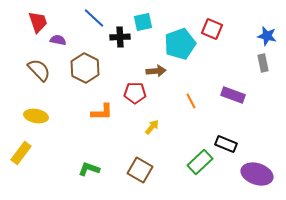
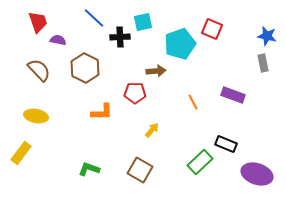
orange line: moved 2 px right, 1 px down
yellow arrow: moved 3 px down
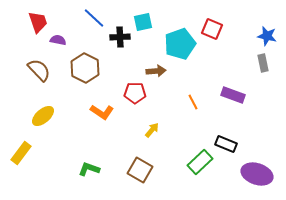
orange L-shape: rotated 35 degrees clockwise
yellow ellipse: moved 7 px right; rotated 50 degrees counterclockwise
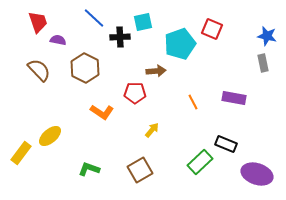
purple rectangle: moved 1 px right, 3 px down; rotated 10 degrees counterclockwise
yellow ellipse: moved 7 px right, 20 px down
brown square: rotated 30 degrees clockwise
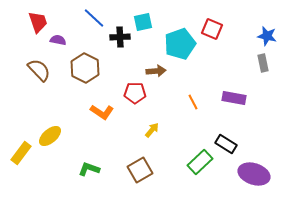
black rectangle: rotated 10 degrees clockwise
purple ellipse: moved 3 px left
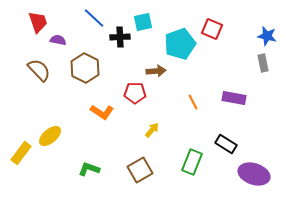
green rectangle: moved 8 px left; rotated 25 degrees counterclockwise
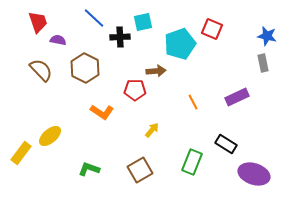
brown semicircle: moved 2 px right
red pentagon: moved 3 px up
purple rectangle: moved 3 px right, 1 px up; rotated 35 degrees counterclockwise
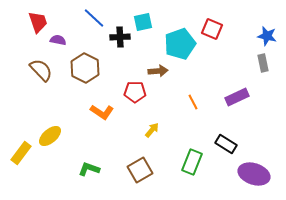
brown arrow: moved 2 px right
red pentagon: moved 2 px down
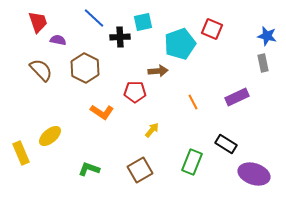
yellow rectangle: rotated 60 degrees counterclockwise
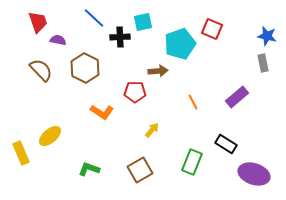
purple rectangle: rotated 15 degrees counterclockwise
